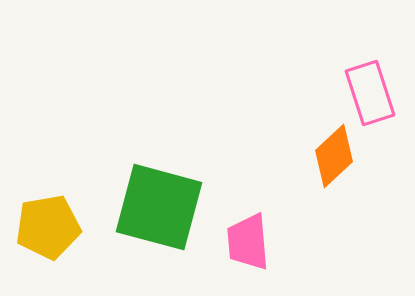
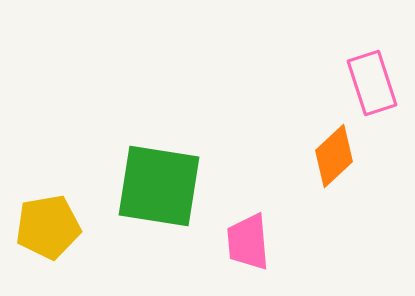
pink rectangle: moved 2 px right, 10 px up
green square: moved 21 px up; rotated 6 degrees counterclockwise
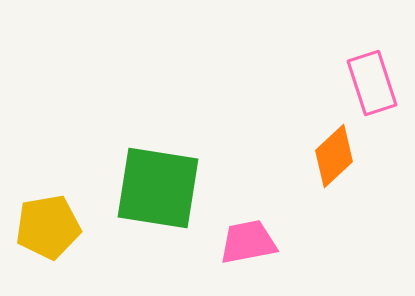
green square: moved 1 px left, 2 px down
pink trapezoid: rotated 84 degrees clockwise
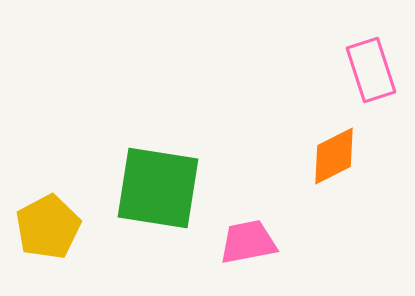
pink rectangle: moved 1 px left, 13 px up
orange diamond: rotated 16 degrees clockwise
yellow pentagon: rotated 18 degrees counterclockwise
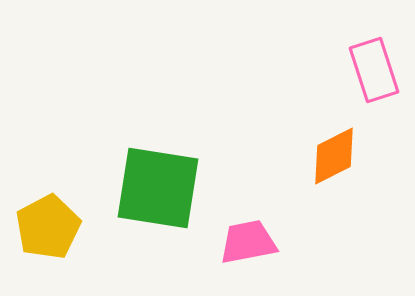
pink rectangle: moved 3 px right
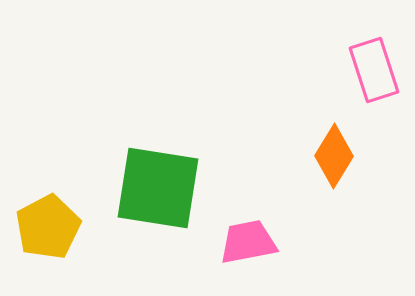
orange diamond: rotated 32 degrees counterclockwise
